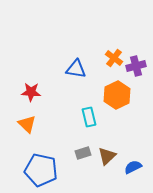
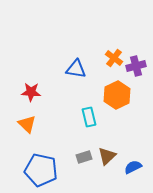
gray rectangle: moved 1 px right, 4 px down
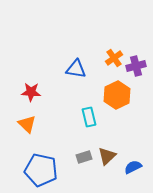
orange cross: rotated 18 degrees clockwise
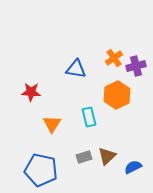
orange triangle: moved 25 px right; rotated 18 degrees clockwise
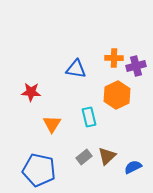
orange cross: rotated 36 degrees clockwise
gray rectangle: rotated 21 degrees counterclockwise
blue pentagon: moved 2 px left
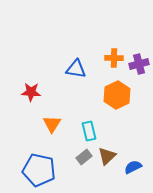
purple cross: moved 3 px right, 2 px up
cyan rectangle: moved 14 px down
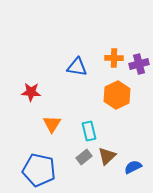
blue triangle: moved 1 px right, 2 px up
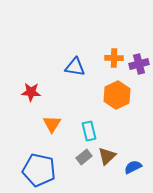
blue triangle: moved 2 px left
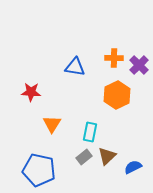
purple cross: moved 1 px down; rotated 30 degrees counterclockwise
cyan rectangle: moved 1 px right, 1 px down; rotated 24 degrees clockwise
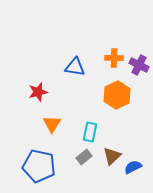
purple cross: rotated 18 degrees counterclockwise
red star: moved 7 px right; rotated 18 degrees counterclockwise
brown triangle: moved 5 px right
blue pentagon: moved 4 px up
